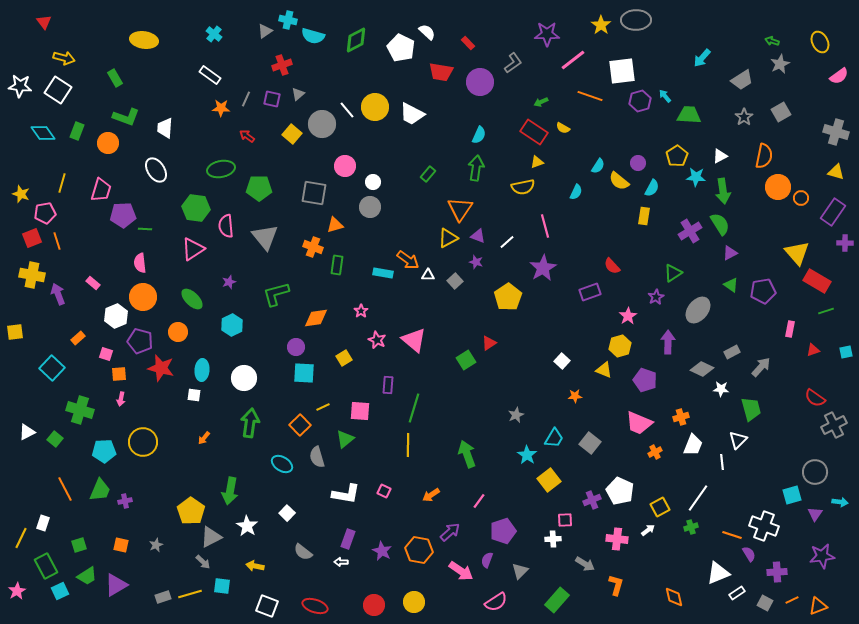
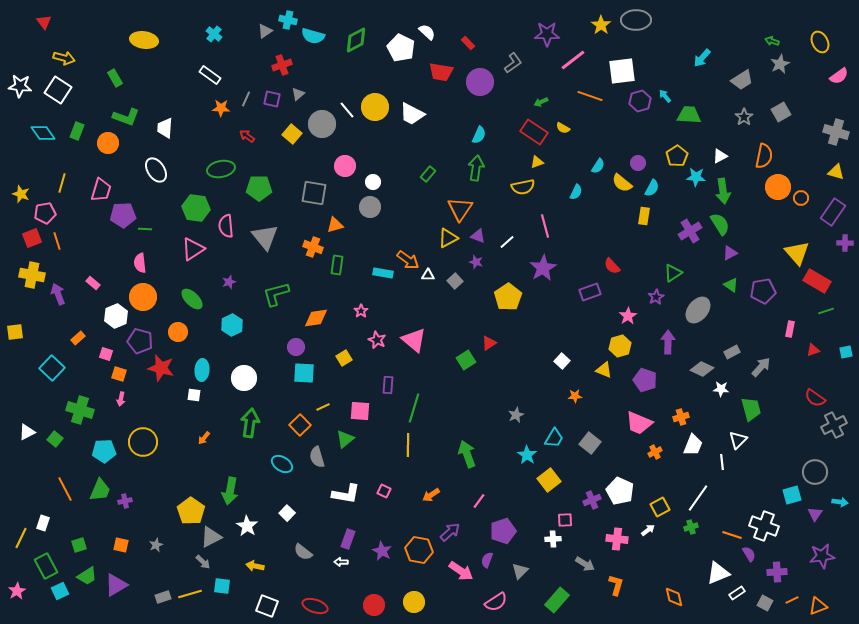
yellow semicircle at (619, 181): moved 3 px right, 2 px down
orange square at (119, 374): rotated 21 degrees clockwise
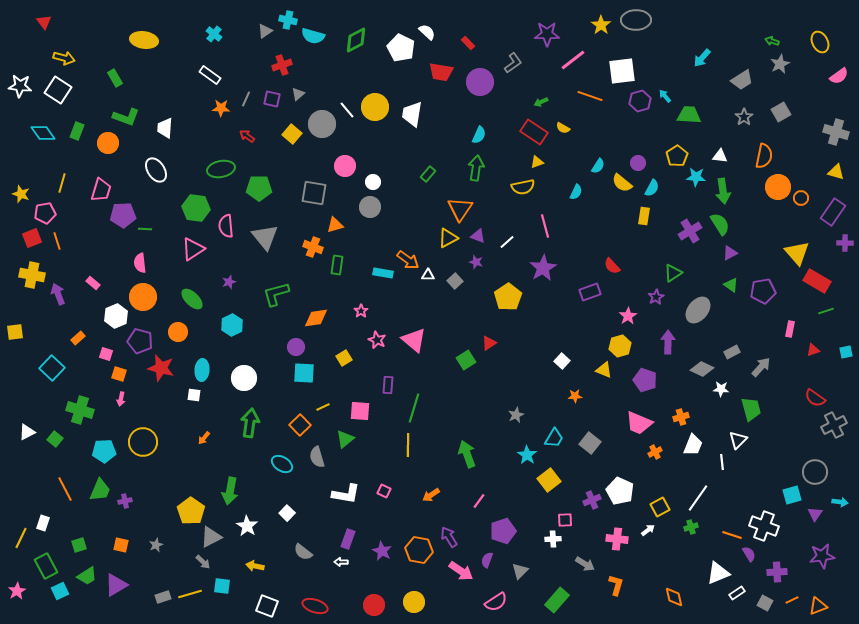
white trapezoid at (412, 114): rotated 72 degrees clockwise
white triangle at (720, 156): rotated 35 degrees clockwise
purple arrow at (450, 532): moved 1 px left, 5 px down; rotated 80 degrees counterclockwise
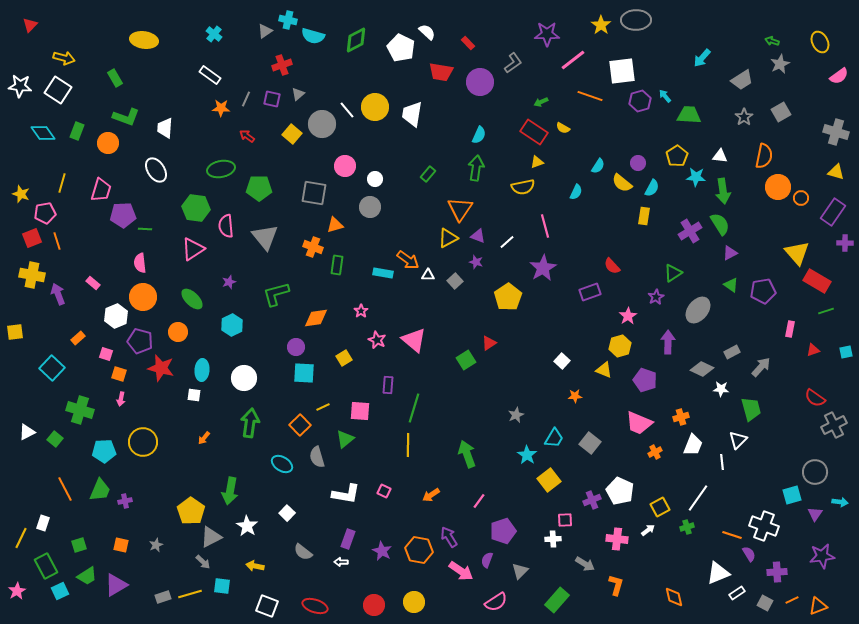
red triangle at (44, 22): moved 14 px left, 3 px down; rotated 21 degrees clockwise
white circle at (373, 182): moved 2 px right, 3 px up
green cross at (691, 527): moved 4 px left
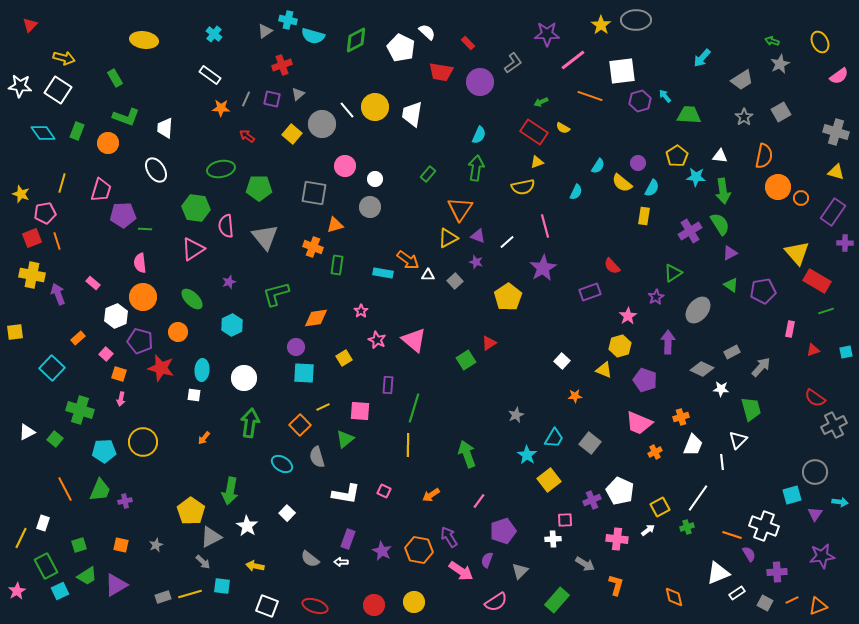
pink square at (106, 354): rotated 24 degrees clockwise
gray semicircle at (303, 552): moved 7 px right, 7 px down
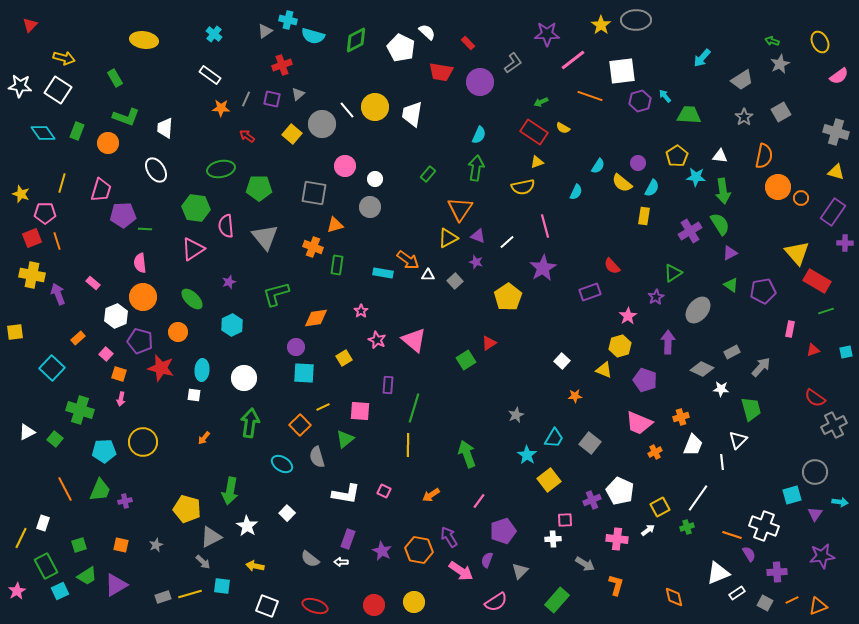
pink pentagon at (45, 213): rotated 10 degrees clockwise
yellow pentagon at (191, 511): moved 4 px left, 2 px up; rotated 20 degrees counterclockwise
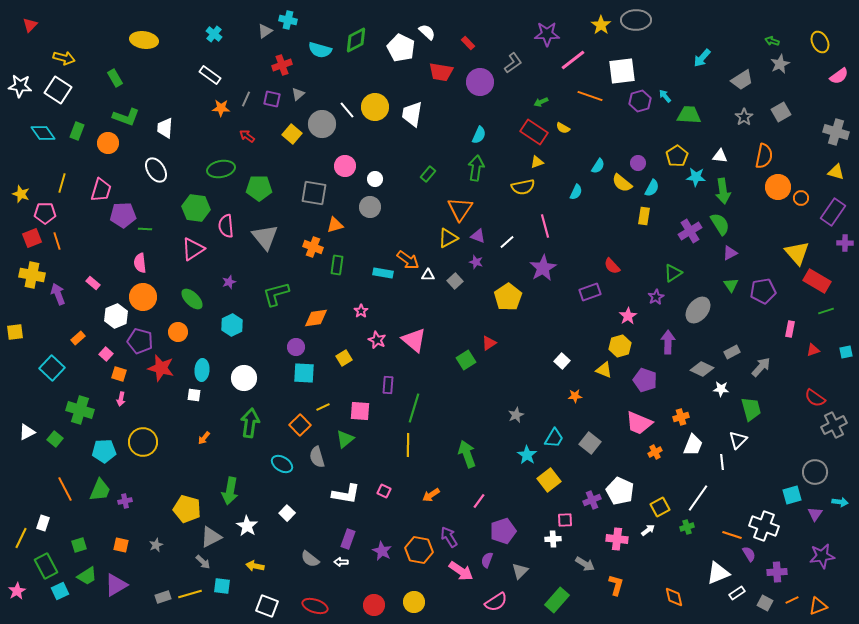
cyan semicircle at (313, 36): moved 7 px right, 14 px down
green triangle at (731, 285): rotated 21 degrees clockwise
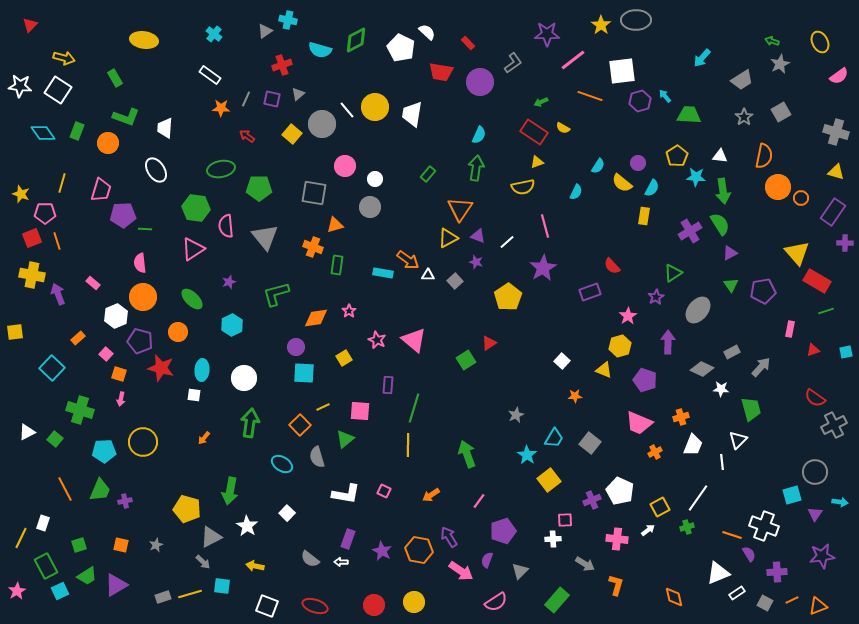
pink star at (361, 311): moved 12 px left
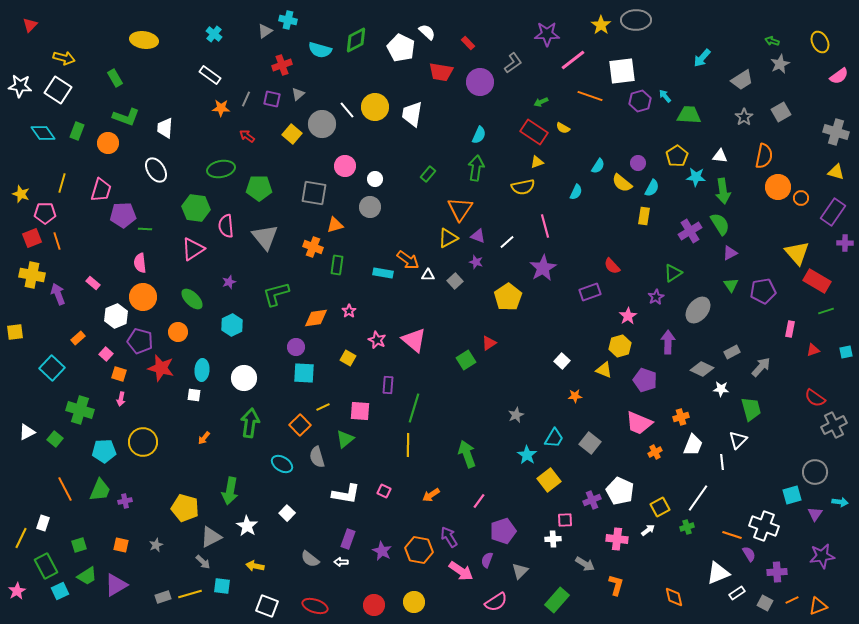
yellow square at (344, 358): moved 4 px right; rotated 28 degrees counterclockwise
yellow pentagon at (187, 509): moved 2 px left, 1 px up
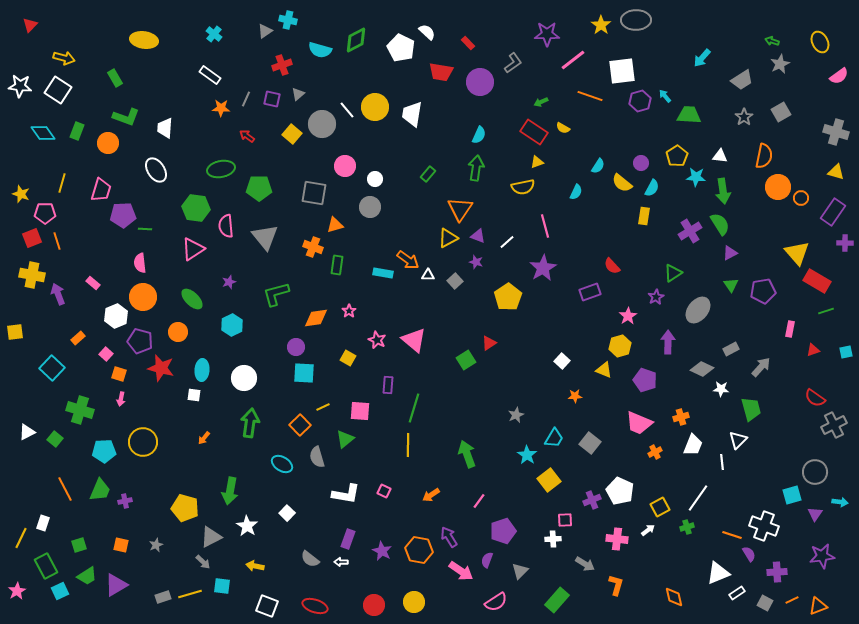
purple circle at (638, 163): moved 3 px right
gray rectangle at (732, 352): moved 1 px left, 3 px up
